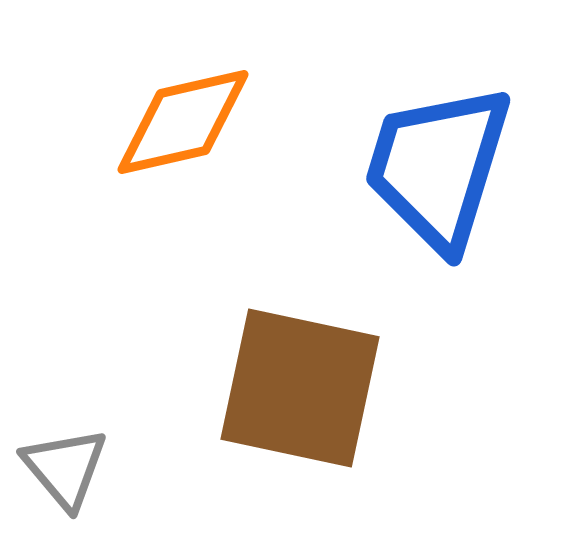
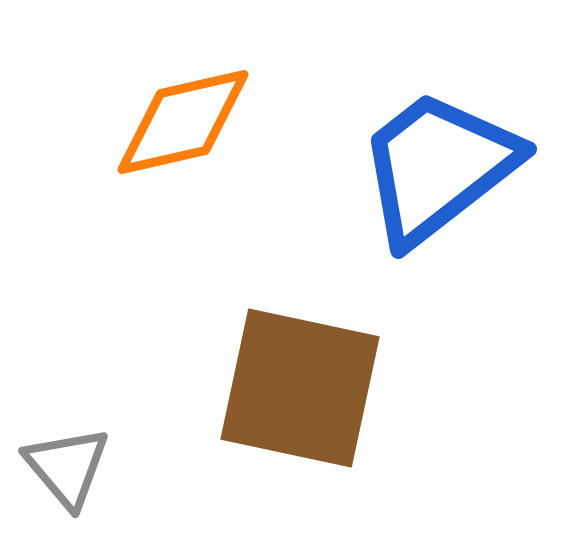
blue trapezoid: rotated 35 degrees clockwise
gray triangle: moved 2 px right, 1 px up
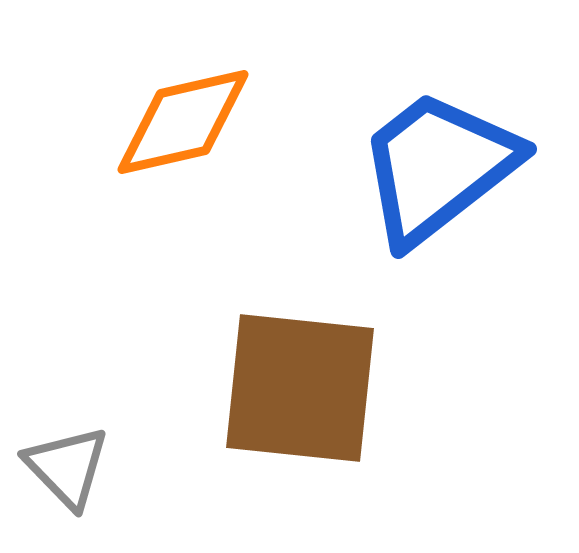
brown square: rotated 6 degrees counterclockwise
gray triangle: rotated 4 degrees counterclockwise
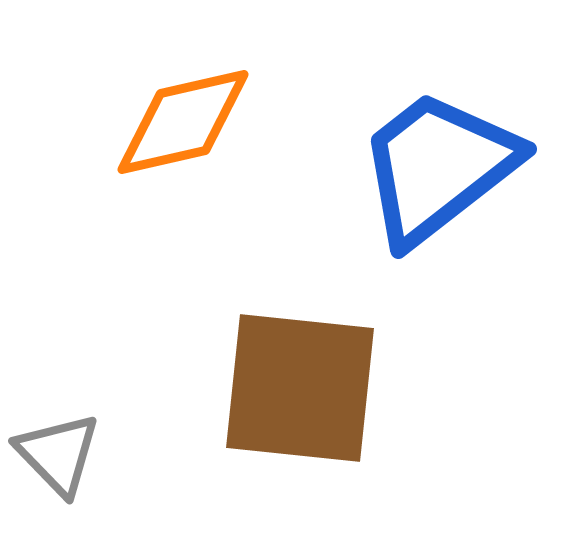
gray triangle: moved 9 px left, 13 px up
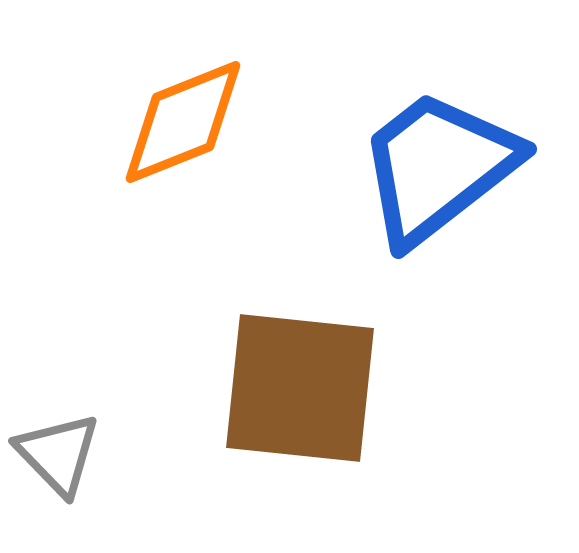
orange diamond: rotated 9 degrees counterclockwise
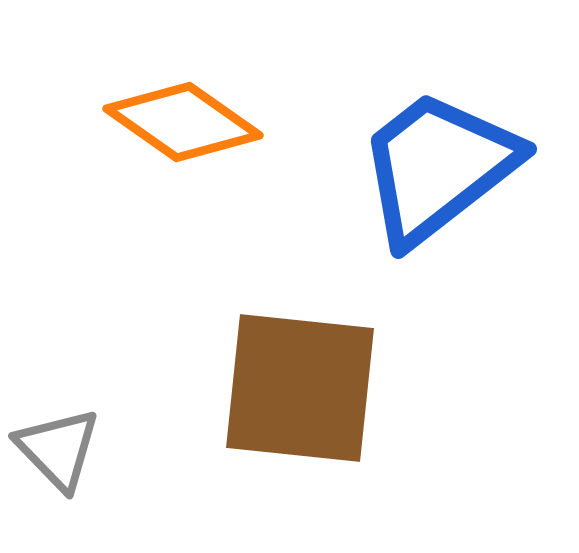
orange diamond: rotated 57 degrees clockwise
gray triangle: moved 5 px up
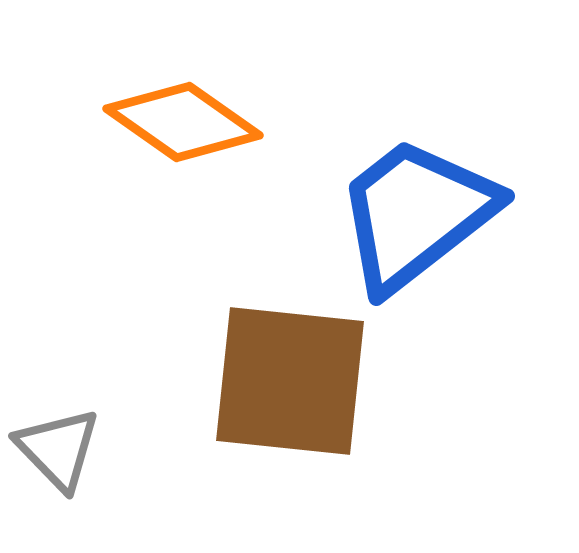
blue trapezoid: moved 22 px left, 47 px down
brown square: moved 10 px left, 7 px up
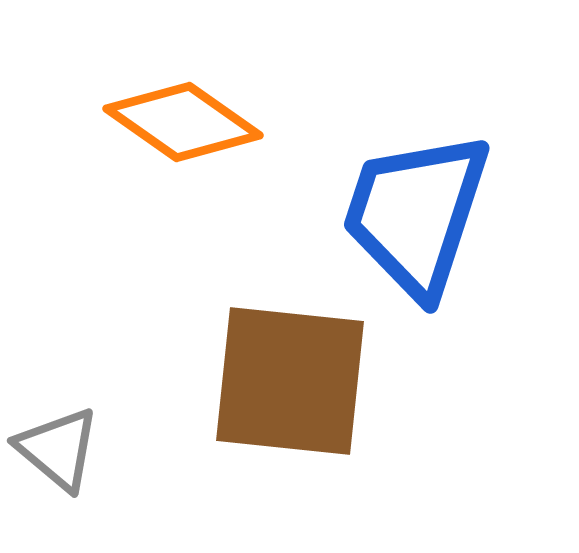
blue trapezoid: rotated 34 degrees counterclockwise
gray triangle: rotated 6 degrees counterclockwise
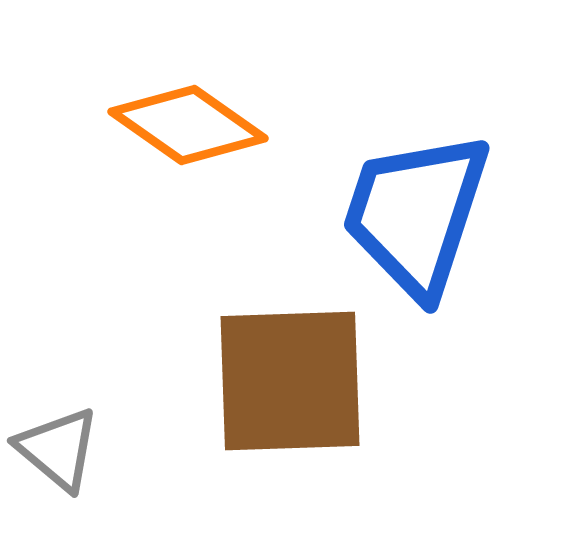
orange diamond: moved 5 px right, 3 px down
brown square: rotated 8 degrees counterclockwise
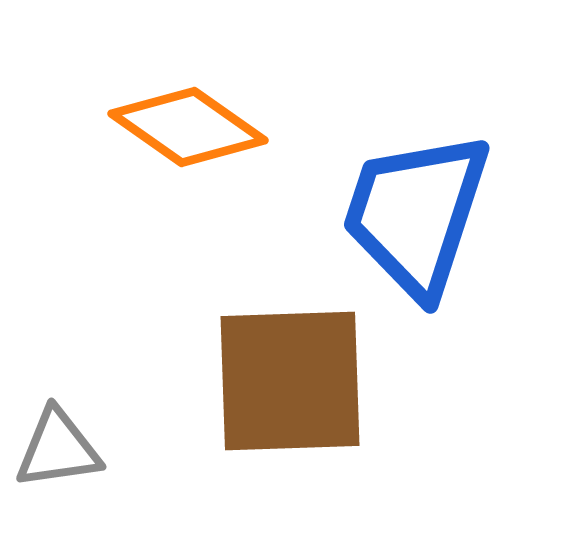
orange diamond: moved 2 px down
gray triangle: rotated 48 degrees counterclockwise
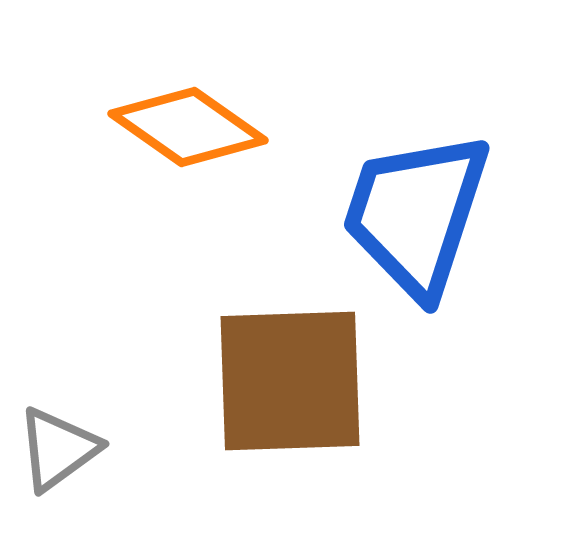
gray triangle: rotated 28 degrees counterclockwise
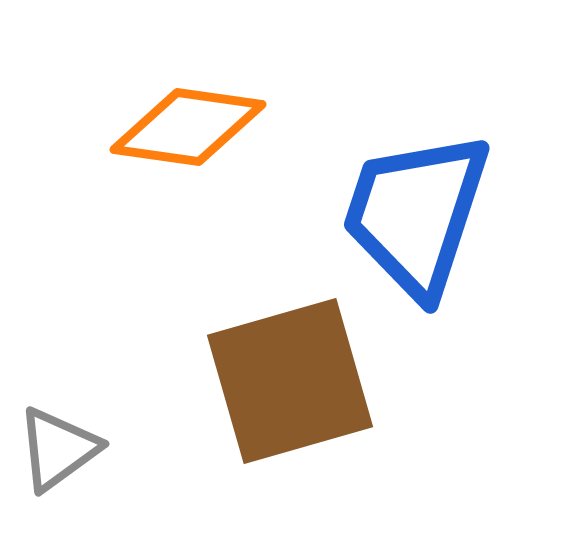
orange diamond: rotated 27 degrees counterclockwise
brown square: rotated 14 degrees counterclockwise
